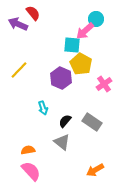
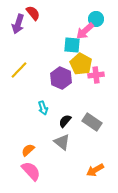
purple arrow: rotated 96 degrees counterclockwise
pink cross: moved 8 px left, 9 px up; rotated 28 degrees clockwise
orange semicircle: rotated 32 degrees counterclockwise
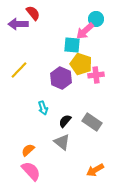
purple arrow: rotated 72 degrees clockwise
yellow pentagon: rotated 10 degrees counterclockwise
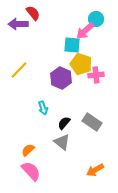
black semicircle: moved 1 px left, 2 px down
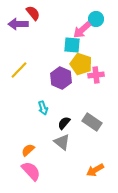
pink arrow: moved 3 px left, 1 px up
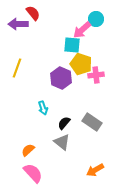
yellow line: moved 2 px left, 2 px up; rotated 24 degrees counterclockwise
pink semicircle: moved 2 px right, 2 px down
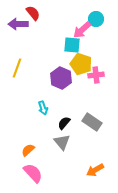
gray triangle: rotated 12 degrees clockwise
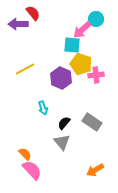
yellow line: moved 8 px right, 1 px down; rotated 42 degrees clockwise
orange semicircle: moved 3 px left, 4 px down; rotated 88 degrees clockwise
pink semicircle: moved 1 px left, 3 px up
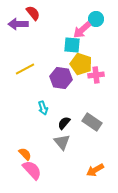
purple hexagon: rotated 15 degrees counterclockwise
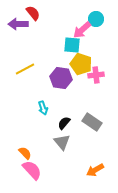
orange semicircle: moved 1 px up
